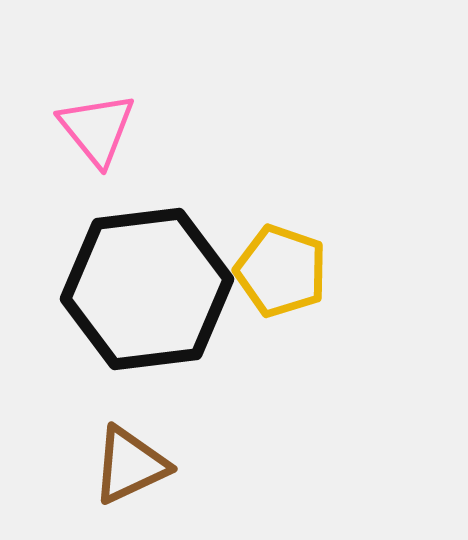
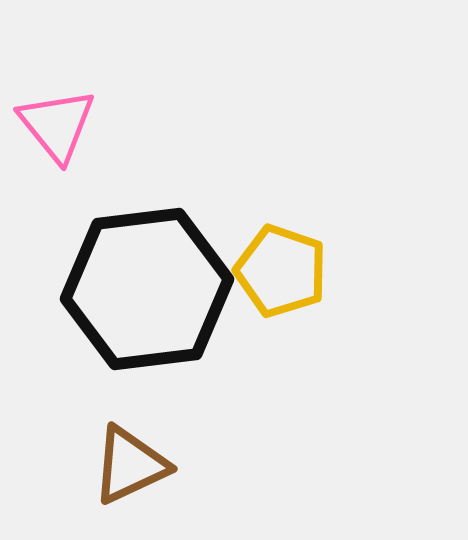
pink triangle: moved 40 px left, 4 px up
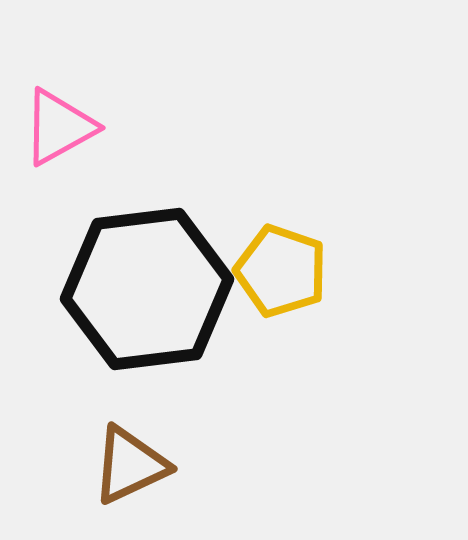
pink triangle: moved 2 px right, 2 px down; rotated 40 degrees clockwise
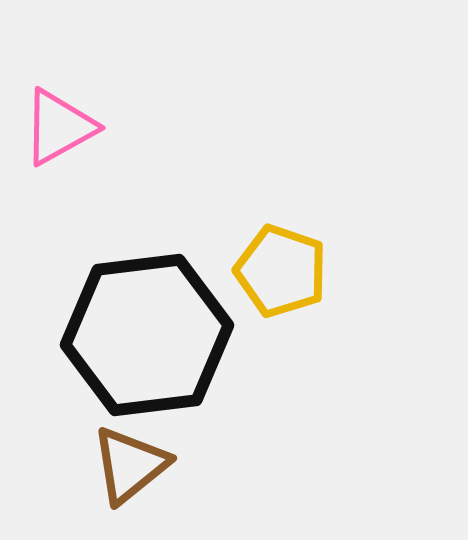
black hexagon: moved 46 px down
brown triangle: rotated 14 degrees counterclockwise
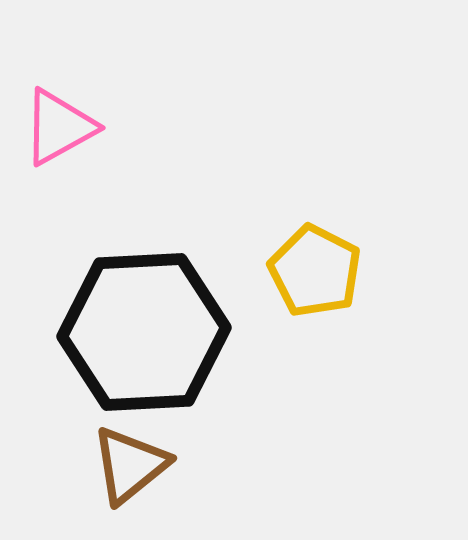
yellow pentagon: moved 34 px right; rotated 8 degrees clockwise
black hexagon: moved 3 px left, 3 px up; rotated 4 degrees clockwise
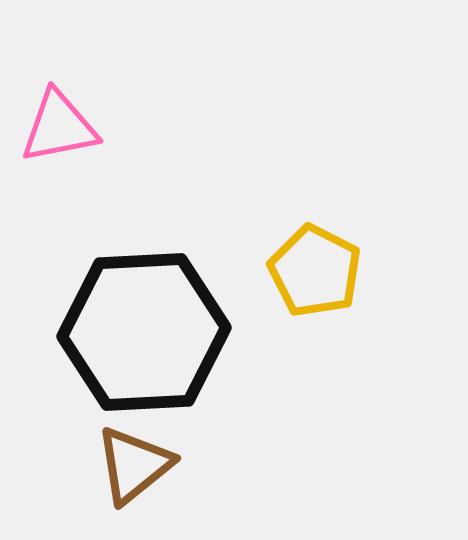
pink triangle: rotated 18 degrees clockwise
brown triangle: moved 4 px right
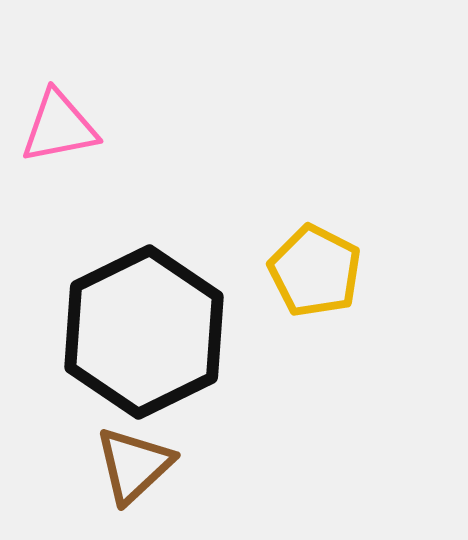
black hexagon: rotated 23 degrees counterclockwise
brown triangle: rotated 4 degrees counterclockwise
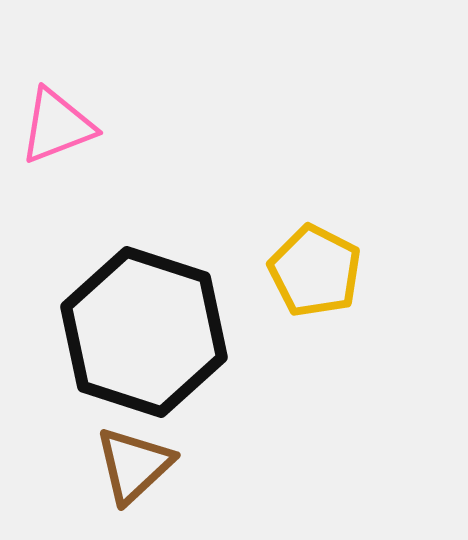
pink triangle: moved 2 px left, 1 px up; rotated 10 degrees counterclockwise
black hexagon: rotated 16 degrees counterclockwise
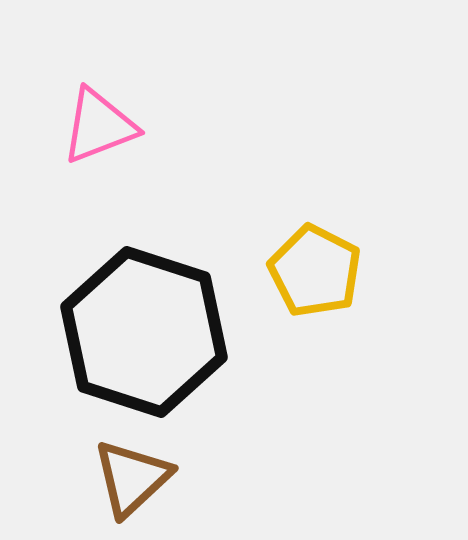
pink triangle: moved 42 px right
brown triangle: moved 2 px left, 13 px down
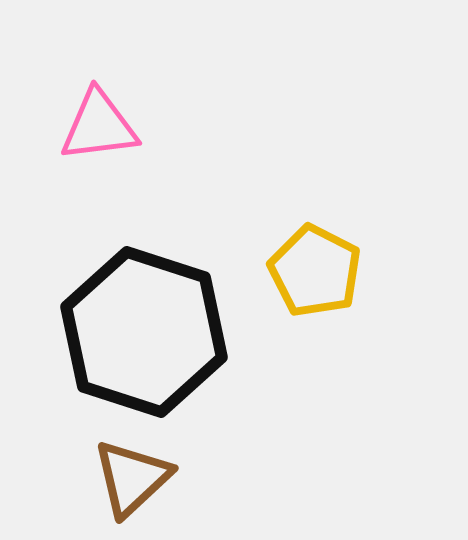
pink triangle: rotated 14 degrees clockwise
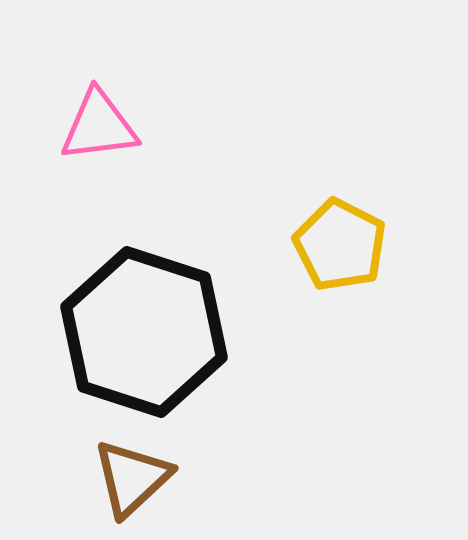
yellow pentagon: moved 25 px right, 26 px up
